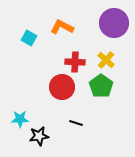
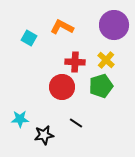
purple circle: moved 2 px down
green pentagon: rotated 20 degrees clockwise
black line: rotated 16 degrees clockwise
black star: moved 5 px right, 1 px up
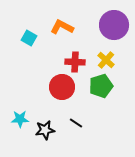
black star: moved 1 px right, 5 px up
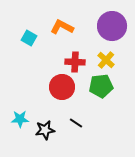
purple circle: moved 2 px left, 1 px down
green pentagon: rotated 10 degrees clockwise
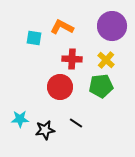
cyan square: moved 5 px right; rotated 21 degrees counterclockwise
red cross: moved 3 px left, 3 px up
red circle: moved 2 px left
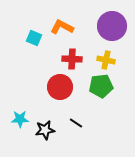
cyan square: rotated 14 degrees clockwise
yellow cross: rotated 30 degrees counterclockwise
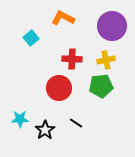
orange L-shape: moved 1 px right, 9 px up
cyan square: moved 3 px left; rotated 28 degrees clockwise
yellow cross: rotated 24 degrees counterclockwise
red circle: moved 1 px left, 1 px down
black star: rotated 24 degrees counterclockwise
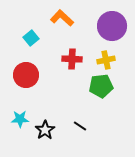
orange L-shape: moved 1 px left; rotated 15 degrees clockwise
red circle: moved 33 px left, 13 px up
black line: moved 4 px right, 3 px down
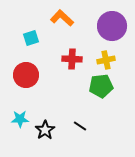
cyan square: rotated 21 degrees clockwise
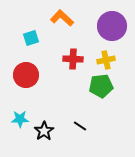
red cross: moved 1 px right
black star: moved 1 px left, 1 px down
